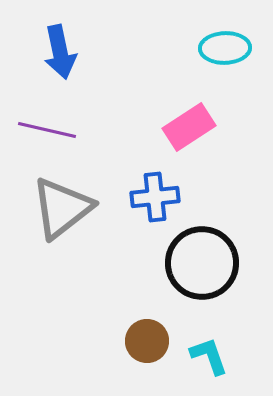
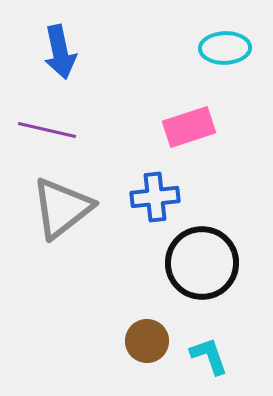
pink rectangle: rotated 15 degrees clockwise
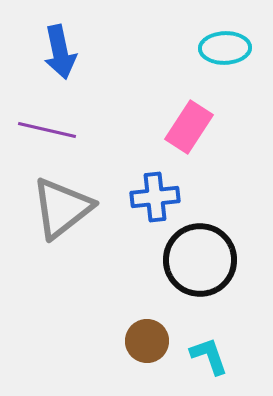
pink rectangle: rotated 39 degrees counterclockwise
black circle: moved 2 px left, 3 px up
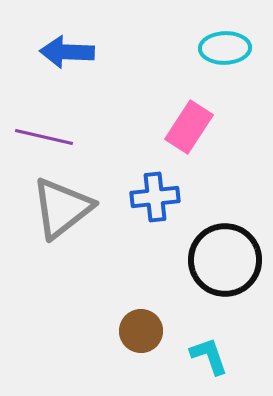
blue arrow: moved 7 px right; rotated 104 degrees clockwise
purple line: moved 3 px left, 7 px down
black circle: moved 25 px right
brown circle: moved 6 px left, 10 px up
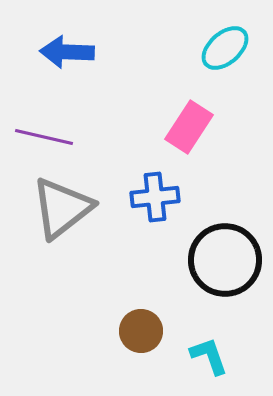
cyan ellipse: rotated 39 degrees counterclockwise
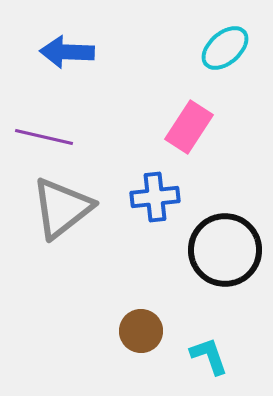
black circle: moved 10 px up
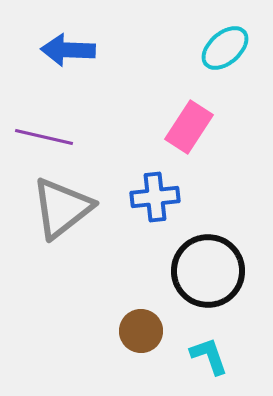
blue arrow: moved 1 px right, 2 px up
black circle: moved 17 px left, 21 px down
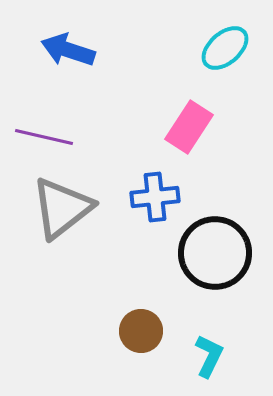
blue arrow: rotated 16 degrees clockwise
black circle: moved 7 px right, 18 px up
cyan L-shape: rotated 45 degrees clockwise
